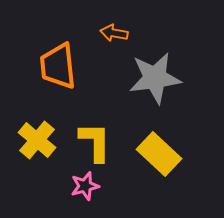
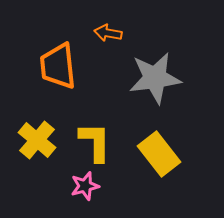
orange arrow: moved 6 px left
yellow rectangle: rotated 9 degrees clockwise
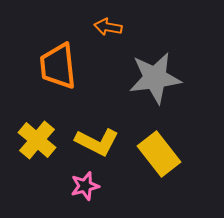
orange arrow: moved 6 px up
yellow L-shape: moved 2 px right; rotated 117 degrees clockwise
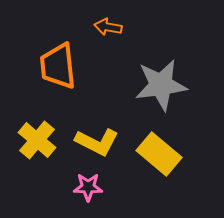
gray star: moved 6 px right, 7 px down
yellow rectangle: rotated 12 degrees counterclockwise
pink star: moved 3 px right, 1 px down; rotated 16 degrees clockwise
